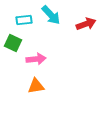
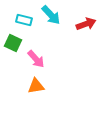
cyan rectangle: rotated 21 degrees clockwise
pink arrow: rotated 54 degrees clockwise
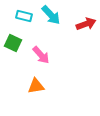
cyan rectangle: moved 4 px up
pink arrow: moved 5 px right, 4 px up
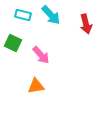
cyan rectangle: moved 1 px left, 1 px up
red arrow: rotated 96 degrees clockwise
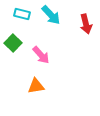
cyan rectangle: moved 1 px left, 1 px up
green square: rotated 18 degrees clockwise
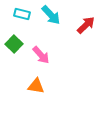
red arrow: moved 1 px down; rotated 120 degrees counterclockwise
green square: moved 1 px right, 1 px down
orange triangle: rotated 18 degrees clockwise
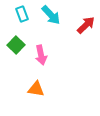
cyan rectangle: rotated 56 degrees clockwise
green square: moved 2 px right, 1 px down
pink arrow: rotated 30 degrees clockwise
orange triangle: moved 3 px down
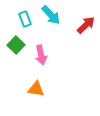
cyan rectangle: moved 3 px right, 5 px down
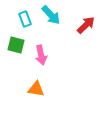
green square: rotated 30 degrees counterclockwise
